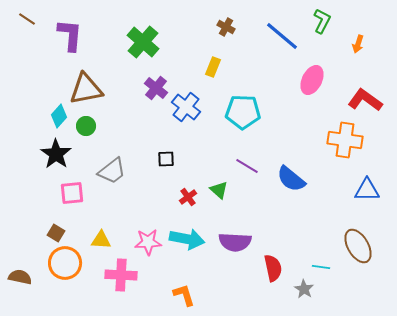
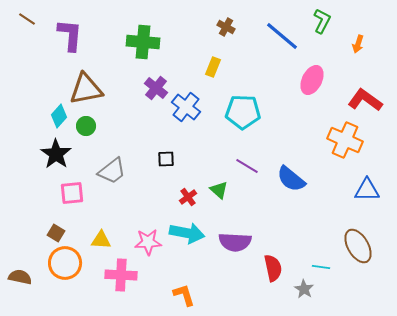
green cross: rotated 36 degrees counterclockwise
orange cross: rotated 16 degrees clockwise
cyan arrow: moved 6 px up
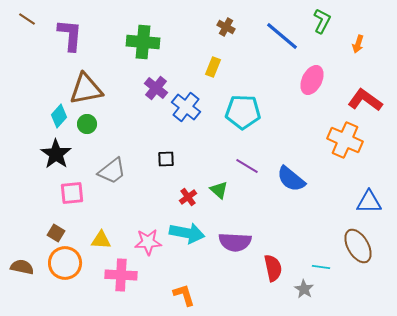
green circle: moved 1 px right, 2 px up
blue triangle: moved 2 px right, 12 px down
brown semicircle: moved 2 px right, 10 px up
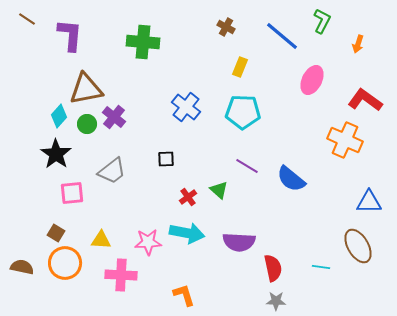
yellow rectangle: moved 27 px right
purple cross: moved 42 px left, 29 px down
purple semicircle: moved 4 px right
gray star: moved 28 px left, 12 px down; rotated 30 degrees counterclockwise
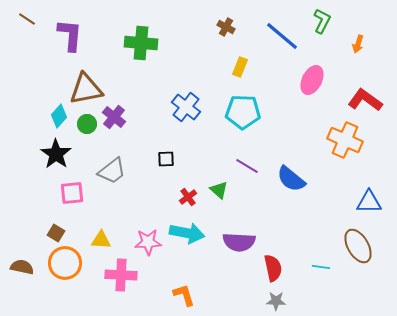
green cross: moved 2 px left, 1 px down
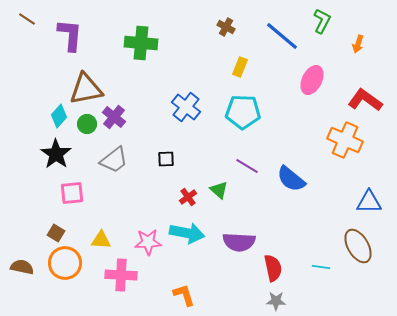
gray trapezoid: moved 2 px right, 11 px up
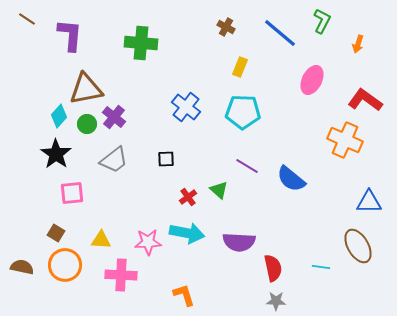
blue line: moved 2 px left, 3 px up
orange circle: moved 2 px down
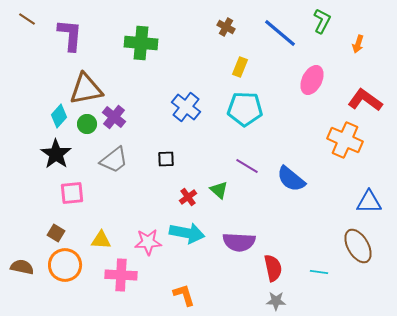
cyan pentagon: moved 2 px right, 3 px up
cyan line: moved 2 px left, 5 px down
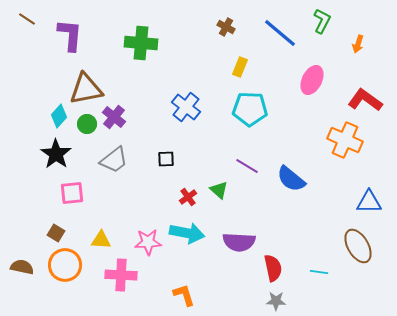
cyan pentagon: moved 5 px right
